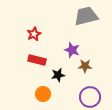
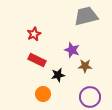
red rectangle: rotated 12 degrees clockwise
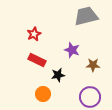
brown star: moved 8 px right, 1 px up
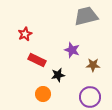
red star: moved 9 px left
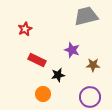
red star: moved 5 px up
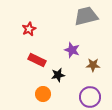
red star: moved 4 px right
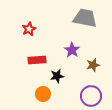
gray trapezoid: moved 1 px left, 2 px down; rotated 25 degrees clockwise
purple star: rotated 14 degrees clockwise
red rectangle: rotated 30 degrees counterclockwise
brown star: rotated 16 degrees counterclockwise
black star: moved 1 px left, 1 px down
purple circle: moved 1 px right, 1 px up
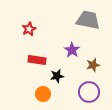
gray trapezoid: moved 3 px right, 2 px down
red rectangle: rotated 12 degrees clockwise
purple circle: moved 2 px left, 4 px up
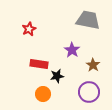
red rectangle: moved 2 px right, 4 px down
brown star: rotated 24 degrees counterclockwise
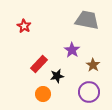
gray trapezoid: moved 1 px left
red star: moved 5 px left, 3 px up; rotated 16 degrees counterclockwise
red rectangle: rotated 54 degrees counterclockwise
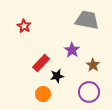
red rectangle: moved 2 px right, 1 px up
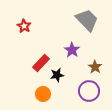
gray trapezoid: rotated 35 degrees clockwise
brown star: moved 2 px right, 2 px down
black star: moved 1 px up
purple circle: moved 1 px up
